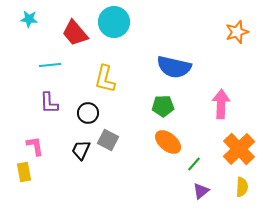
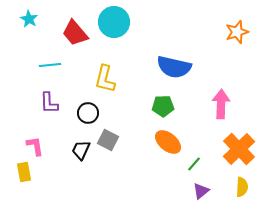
cyan star: rotated 24 degrees clockwise
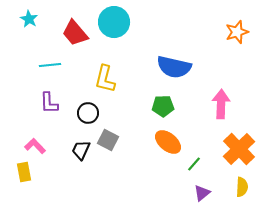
pink L-shape: rotated 35 degrees counterclockwise
purple triangle: moved 1 px right, 2 px down
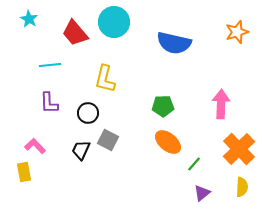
blue semicircle: moved 24 px up
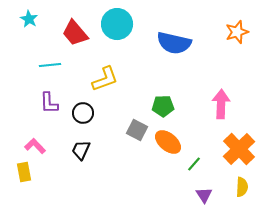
cyan circle: moved 3 px right, 2 px down
yellow L-shape: rotated 124 degrees counterclockwise
black circle: moved 5 px left
gray square: moved 29 px right, 10 px up
purple triangle: moved 2 px right, 2 px down; rotated 24 degrees counterclockwise
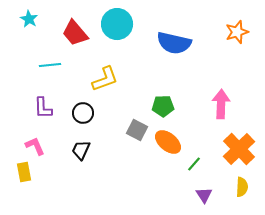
purple L-shape: moved 6 px left, 5 px down
pink L-shape: rotated 20 degrees clockwise
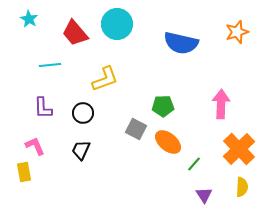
blue semicircle: moved 7 px right
gray square: moved 1 px left, 1 px up
